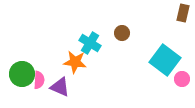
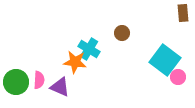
brown rectangle: rotated 18 degrees counterclockwise
cyan cross: moved 1 px left, 6 px down
green circle: moved 6 px left, 8 px down
pink circle: moved 4 px left, 2 px up
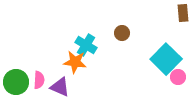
cyan cross: moved 3 px left, 4 px up
cyan square: moved 1 px right, 1 px up; rotated 8 degrees clockwise
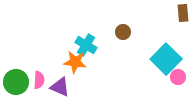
brown circle: moved 1 px right, 1 px up
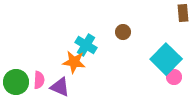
orange star: moved 1 px left
pink circle: moved 4 px left
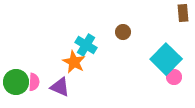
orange star: rotated 20 degrees clockwise
pink semicircle: moved 5 px left, 2 px down
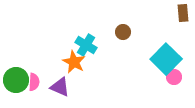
green circle: moved 2 px up
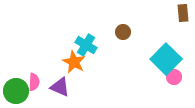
green circle: moved 11 px down
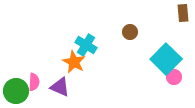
brown circle: moved 7 px right
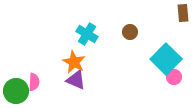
cyan cross: moved 1 px right, 11 px up
purple triangle: moved 16 px right, 7 px up
